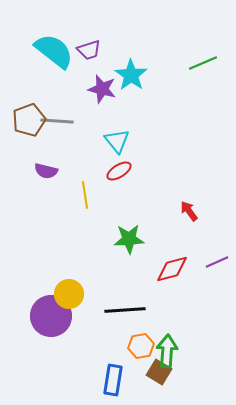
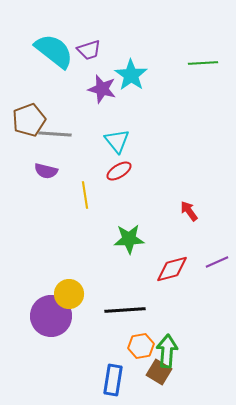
green line: rotated 20 degrees clockwise
gray line: moved 2 px left, 13 px down
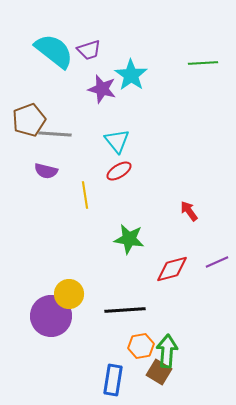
green star: rotated 12 degrees clockwise
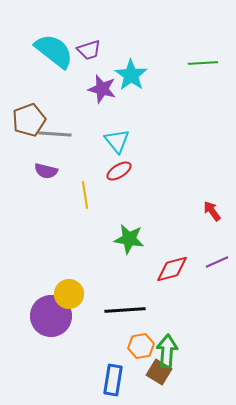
red arrow: moved 23 px right
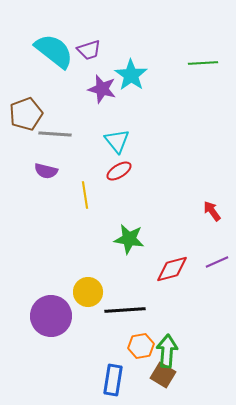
brown pentagon: moved 3 px left, 6 px up
yellow circle: moved 19 px right, 2 px up
brown square: moved 4 px right, 3 px down
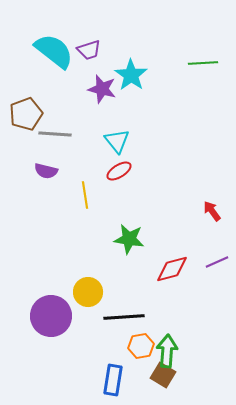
black line: moved 1 px left, 7 px down
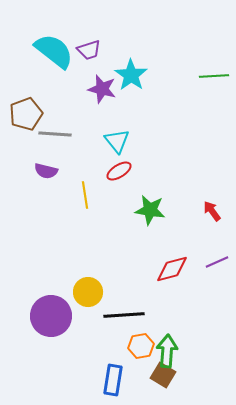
green line: moved 11 px right, 13 px down
green star: moved 21 px right, 29 px up
black line: moved 2 px up
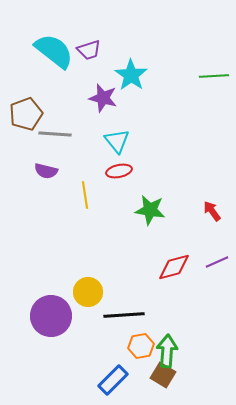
purple star: moved 1 px right, 9 px down
red ellipse: rotated 20 degrees clockwise
red diamond: moved 2 px right, 2 px up
blue rectangle: rotated 36 degrees clockwise
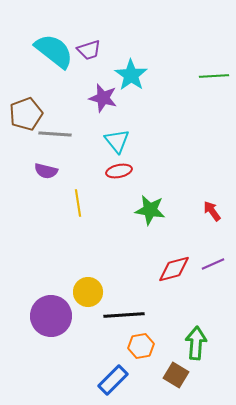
yellow line: moved 7 px left, 8 px down
purple line: moved 4 px left, 2 px down
red diamond: moved 2 px down
green arrow: moved 29 px right, 8 px up
brown square: moved 13 px right
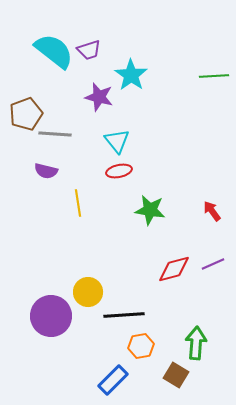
purple star: moved 4 px left, 1 px up
